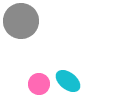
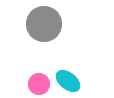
gray circle: moved 23 px right, 3 px down
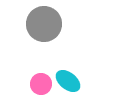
pink circle: moved 2 px right
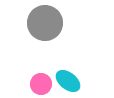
gray circle: moved 1 px right, 1 px up
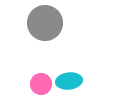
cyan ellipse: moved 1 px right; rotated 45 degrees counterclockwise
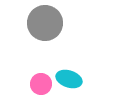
cyan ellipse: moved 2 px up; rotated 25 degrees clockwise
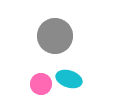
gray circle: moved 10 px right, 13 px down
